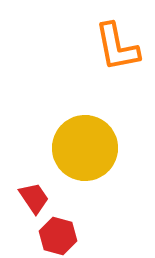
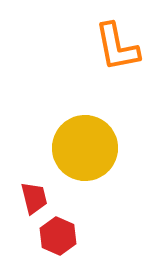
red trapezoid: rotated 20 degrees clockwise
red hexagon: rotated 9 degrees clockwise
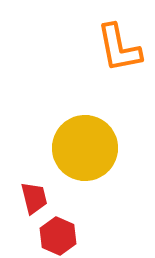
orange L-shape: moved 2 px right, 1 px down
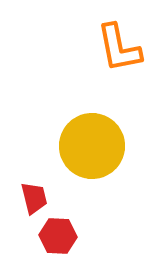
yellow circle: moved 7 px right, 2 px up
red hexagon: rotated 21 degrees counterclockwise
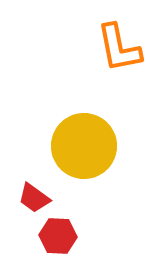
yellow circle: moved 8 px left
red trapezoid: rotated 140 degrees clockwise
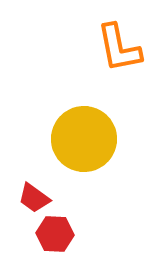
yellow circle: moved 7 px up
red hexagon: moved 3 px left, 2 px up
